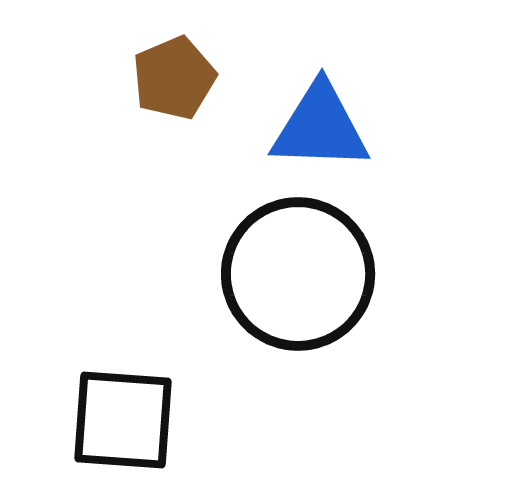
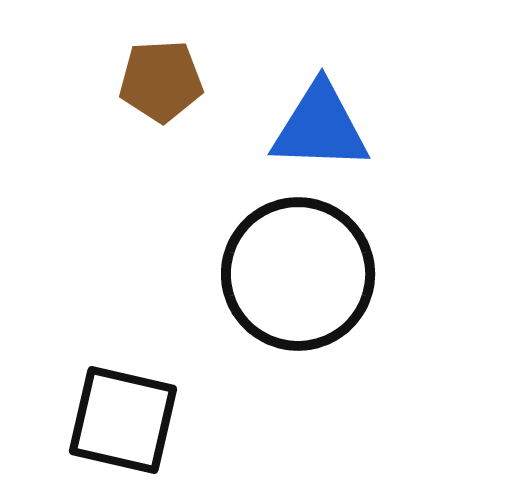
brown pentagon: moved 13 px left, 3 px down; rotated 20 degrees clockwise
black square: rotated 9 degrees clockwise
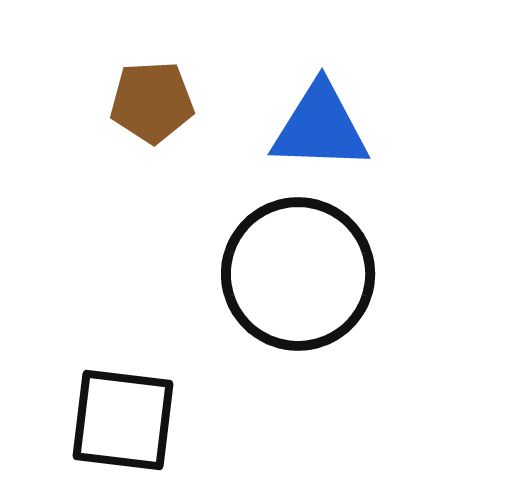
brown pentagon: moved 9 px left, 21 px down
black square: rotated 6 degrees counterclockwise
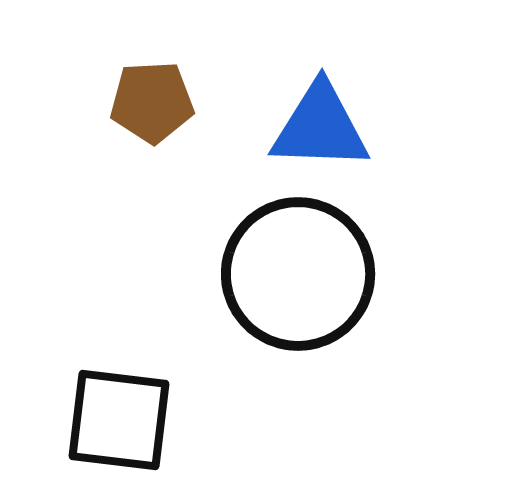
black square: moved 4 px left
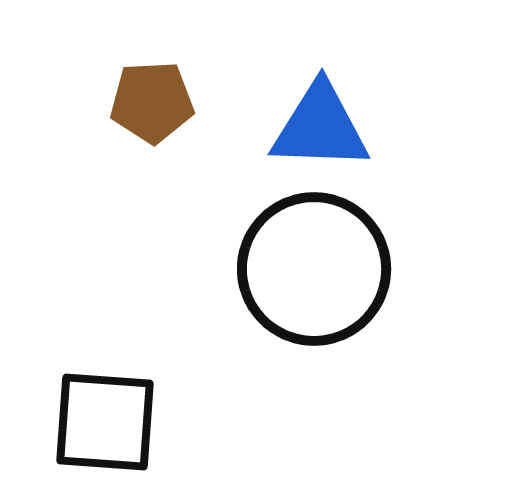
black circle: moved 16 px right, 5 px up
black square: moved 14 px left, 2 px down; rotated 3 degrees counterclockwise
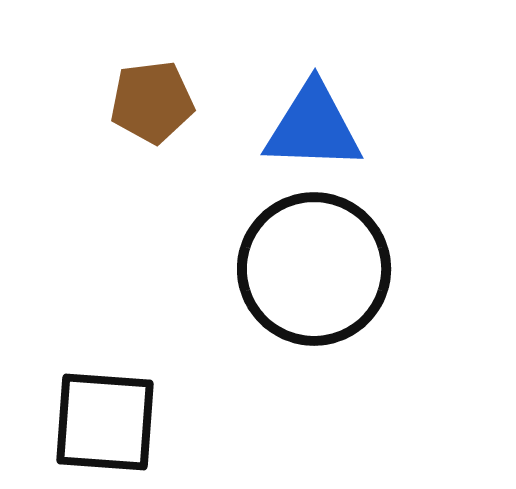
brown pentagon: rotated 4 degrees counterclockwise
blue triangle: moved 7 px left
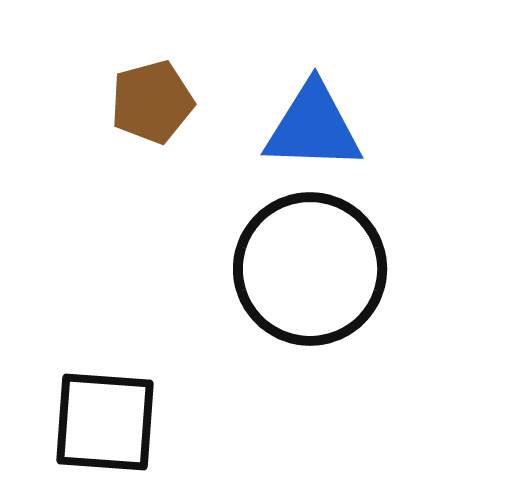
brown pentagon: rotated 8 degrees counterclockwise
black circle: moved 4 px left
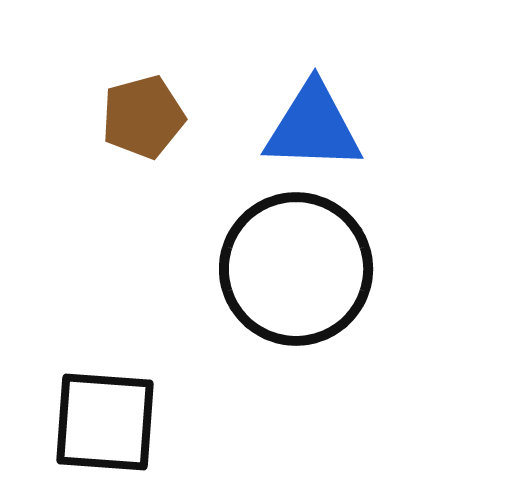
brown pentagon: moved 9 px left, 15 px down
black circle: moved 14 px left
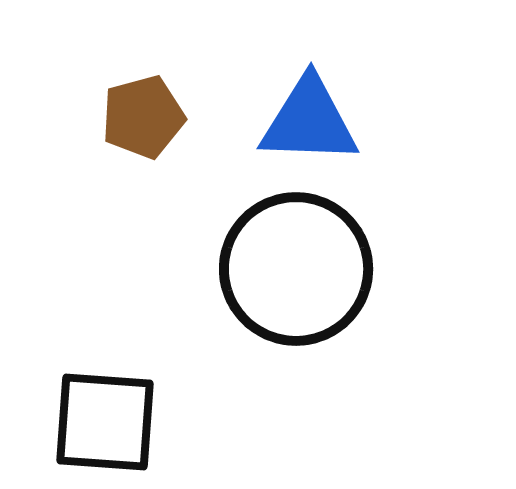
blue triangle: moved 4 px left, 6 px up
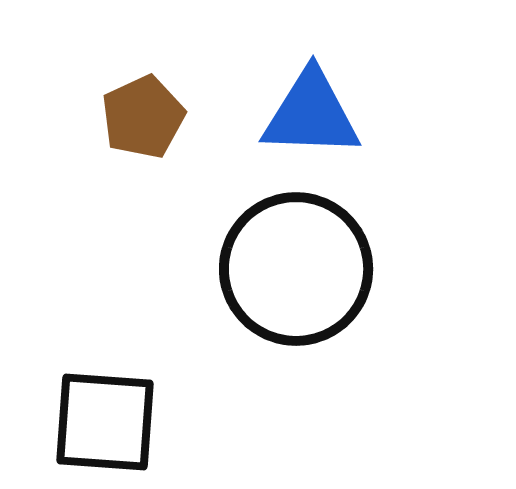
brown pentagon: rotated 10 degrees counterclockwise
blue triangle: moved 2 px right, 7 px up
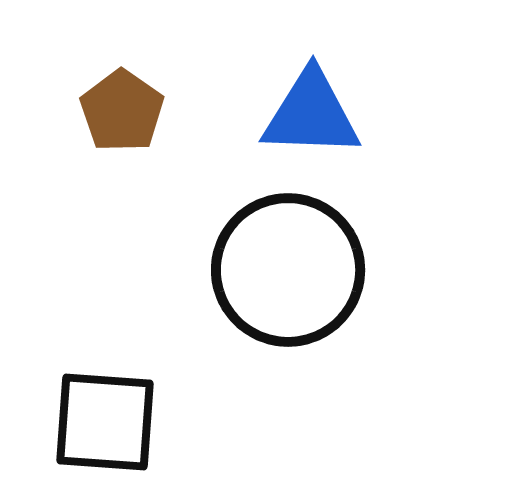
brown pentagon: moved 21 px left, 6 px up; rotated 12 degrees counterclockwise
black circle: moved 8 px left, 1 px down
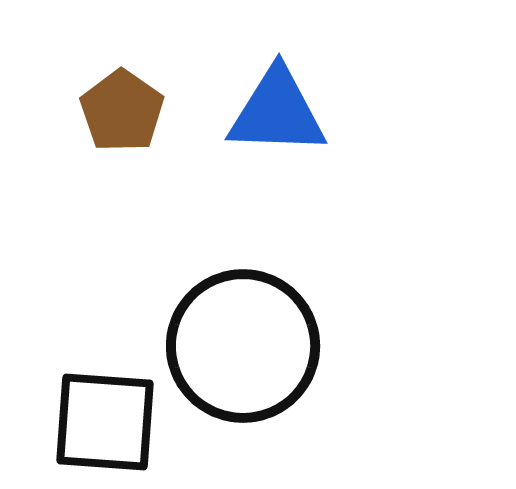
blue triangle: moved 34 px left, 2 px up
black circle: moved 45 px left, 76 px down
